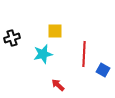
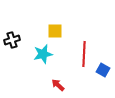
black cross: moved 2 px down
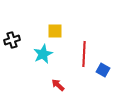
cyan star: rotated 12 degrees counterclockwise
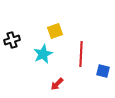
yellow square: rotated 21 degrees counterclockwise
red line: moved 3 px left
blue square: moved 1 px down; rotated 16 degrees counterclockwise
red arrow: moved 1 px left, 1 px up; rotated 88 degrees counterclockwise
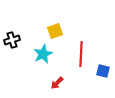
red arrow: moved 1 px up
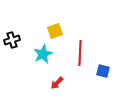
red line: moved 1 px left, 1 px up
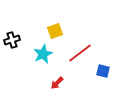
red line: rotated 50 degrees clockwise
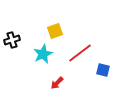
blue square: moved 1 px up
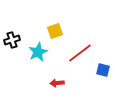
cyan star: moved 5 px left, 2 px up
red arrow: rotated 40 degrees clockwise
